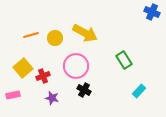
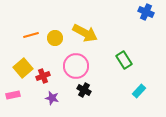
blue cross: moved 6 px left
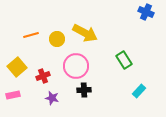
yellow circle: moved 2 px right, 1 px down
yellow square: moved 6 px left, 1 px up
black cross: rotated 32 degrees counterclockwise
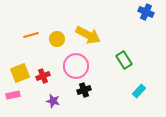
yellow arrow: moved 3 px right, 2 px down
yellow square: moved 3 px right, 6 px down; rotated 18 degrees clockwise
black cross: rotated 16 degrees counterclockwise
purple star: moved 1 px right, 3 px down
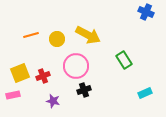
cyan rectangle: moved 6 px right, 2 px down; rotated 24 degrees clockwise
